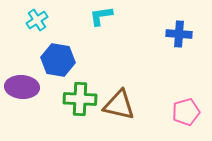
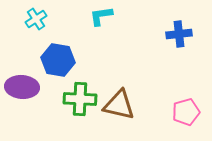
cyan cross: moved 1 px left, 1 px up
blue cross: rotated 10 degrees counterclockwise
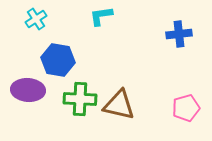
purple ellipse: moved 6 px right, 3 px down
pink pentagon: moved 4 px up
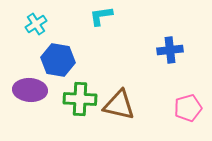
cyan cross: moved 5 px down
blue cross: moved 9 px left, 16 px down
purple ellipse: moved 2 px right
pink pentagon: moved 2 px right
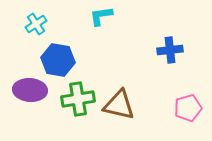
green cross: moved 2 px left; rotated 12 degrees counterclockwise
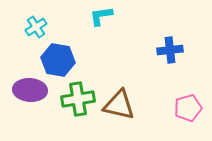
cyan cross: moved 3 px down
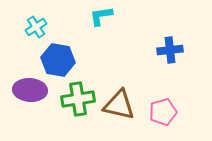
pink pentagon: moved 25 px left, 4 px down
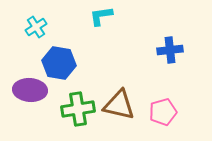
blue hexagon: moved 1 px right, 3 px down
green cross: moved 10 px down
